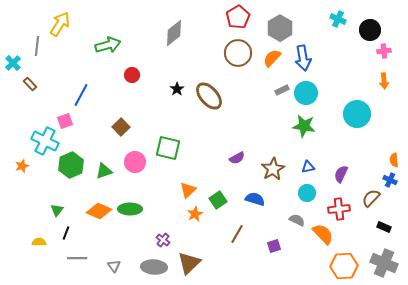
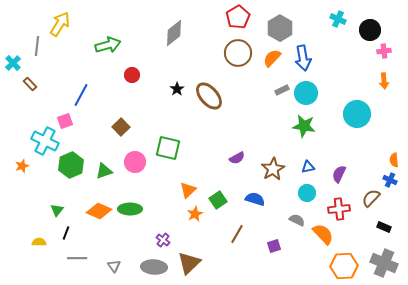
purple semicircle at (341, 174): moved 2 px left
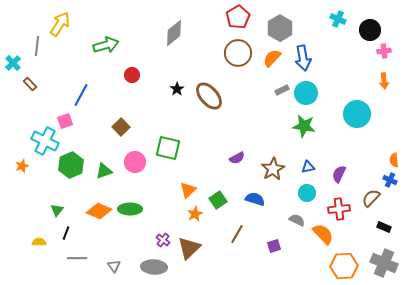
green arrow at (108, 45): moved 2 px left
brown triangle at (189, 263): moved 15 px up
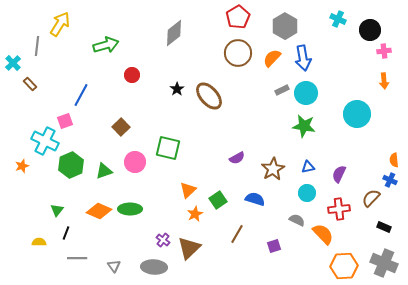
gray hexagon at (280, 28): moved 5 px right, 2 px up
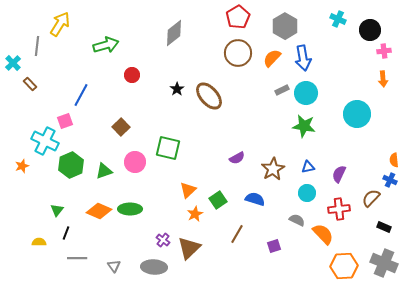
orange arrow at (384, 81): moved 1 px left, 2 px up
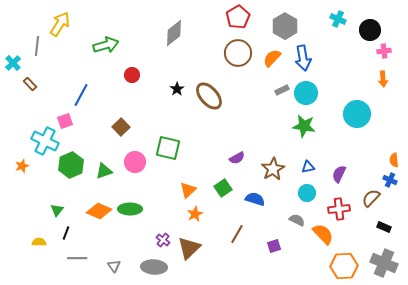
green square at (218, 200): moved 5 px right, 12 px up
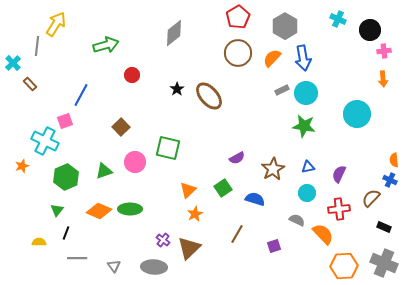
yellow arrow at (60, 24): moved 4 px left
green hexagon at (71, 165): moved 5 px left, 12 px down
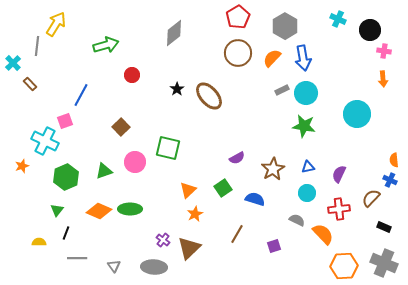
pink cross at (384, 51): rotated 16 degrees clockwise
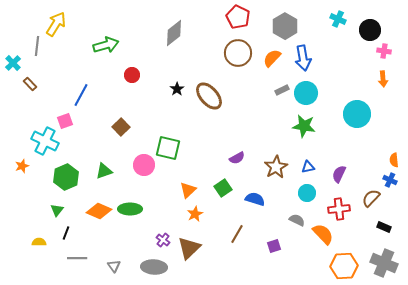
red pentagon at (238, 17): rotated 15 degrees counterclockwise
pink circle at (135, 162): moved 9 px right, 3 px down
brown star at (273, 169): moved 3 px right, 2 px up
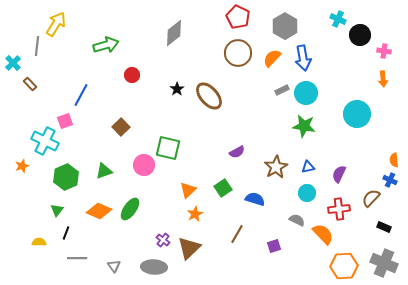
black circle at (370, 30): moved 10 px left, 5 px down
purple semicircle at (237, 158): moved 6 px up
green ellipse at (130, 209): rotated 55 degrees counterclockwise
